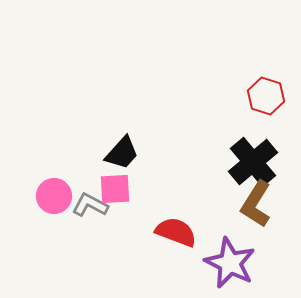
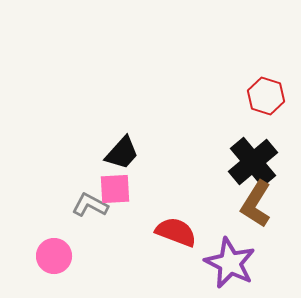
pink circle: moved 60 px down
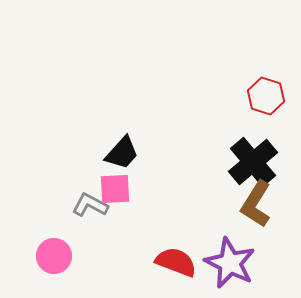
red semicircle: moved 30 px down
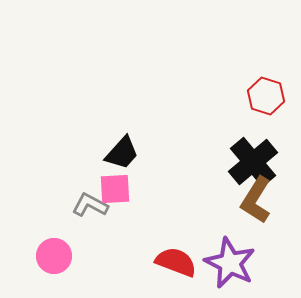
brown L-shape: moved 4 px up
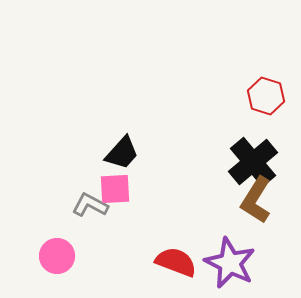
pink circle: moved 3 px right
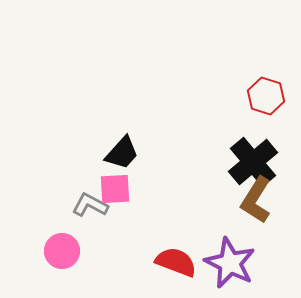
pink circle: moved 5 px right, 5 px up
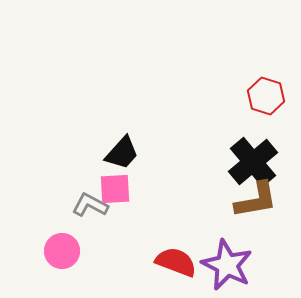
brown L-shape: rotated 132 degrees counterclockwise
purple star: moved 3 px left, 2 px down
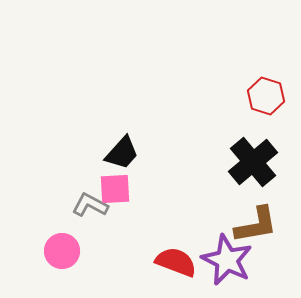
brown L-shape: moved 25 px down
purple star: moved 5 px up
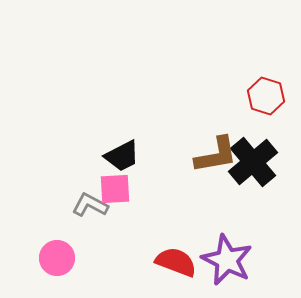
black trapezoid: moved 3 px down; rotated 21 degrees clockwise
brown L-shape: moved 40 px left, 70 px up
pink circle: moved 5 px left, 7 px down
